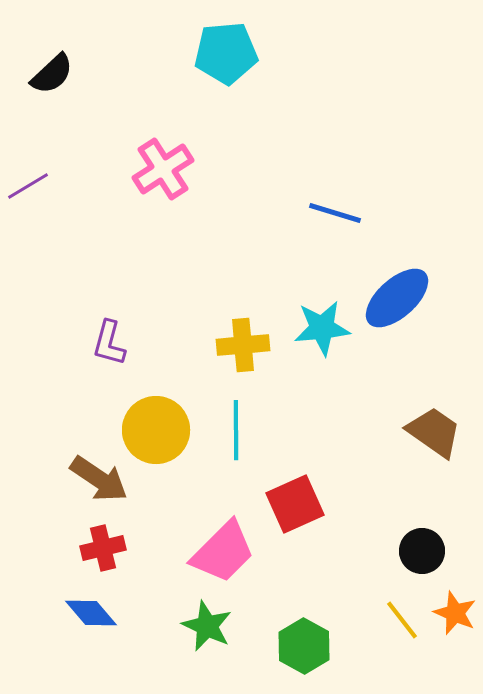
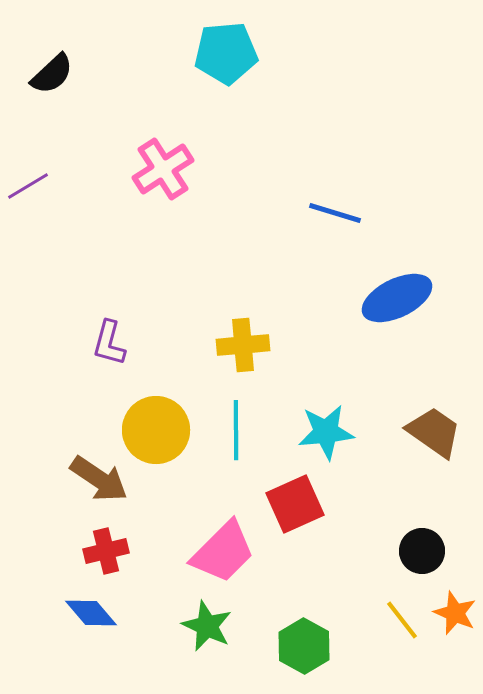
blue ellipse: rotated 16 degrees clockwise
cyan star: moved 4 px right, 104 px down
red cross: moved 3 px right, 3 px down
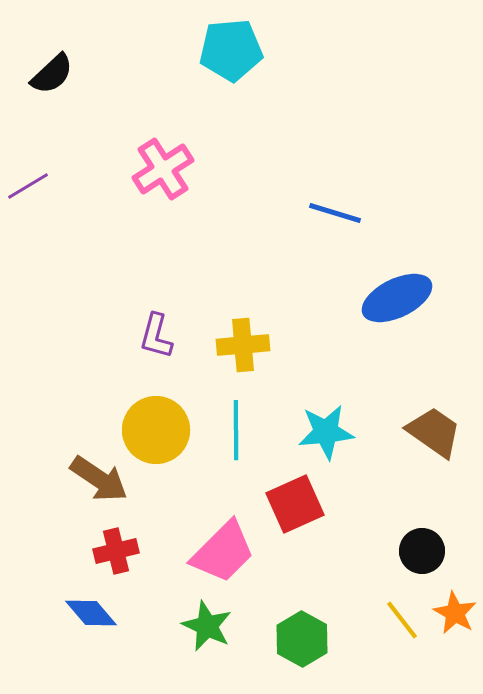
cyan pentagon: moved 5 px right, 3 px up
purple L-shape: moved 47 px right, 7 px up
red cross: moved 10 px right
orange star: rotated 6 degrees clockwise
green hexagon: moved 2 px left, 7 px up
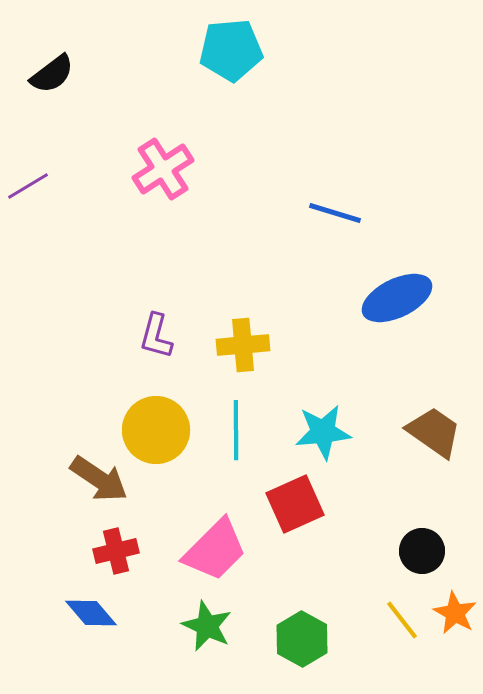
black semicircle: rotated 6 degrees clockwise
cyan star: moved 3 px left
pink trapezoid: moved 8 px left, 2 px up
